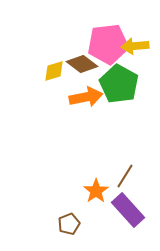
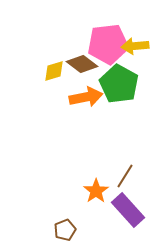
brown pentagon: moved 4 px left, 6 px down
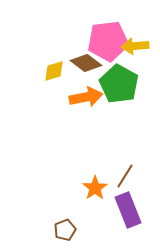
pink pentagon: moved 3 px up
brown diamond: moved 4 px right, 1 px up
orange star: moved 1 px left, 3 px up
purple rectangle: rotated 20 degrees clockwise
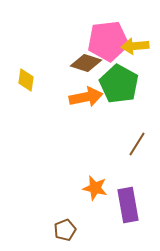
brown diamond: rotated 20 degrees counterclockwise
yellow diamond: moved 28 px left, 9 px down; rotated 65 degrees counterclockwise
brown line: moved 12 px right, 32 px up
orange star: rotated 25 degrees counterclockwise
purple rectangle: moved 5 px up; rotated 12 degrees clockwise
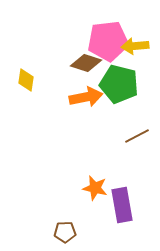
green pentagon: rotated 15 degrees counterclockwise
brown line: moved 8 px up; rotated 30 degrees clockwise
purple rectangle: moved 6 px left
brown pentagon: moved 2 px down; rotated 20 degrees clockwise
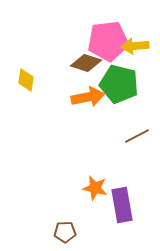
orange arrow: moved 2 px right
